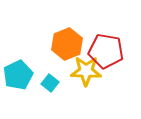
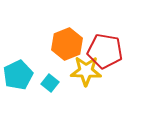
red pentagon: moved 1 px left
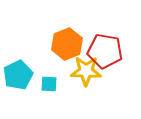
cyan square: moved 1 px left, 1 px down; rotated 36 degrees counterclockwise
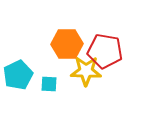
orange hexagon: rotated 20 degrees clockwise
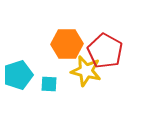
red pentagon: rotated 20 degrees clockwise
yellow star: rotated 12 degrees clockwise
cyan pentagon: rotated 8 degrees clockwise
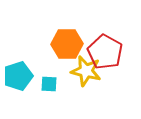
red pentagon: moved 1 px down
cyan pentagon: moved 1 px down
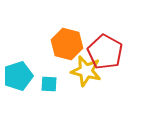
orange hexagon: rotated 16 degrees clockwise
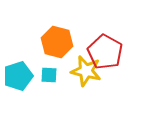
orange hexagon: moved 10 px left, 2 px up
cyan square: moved 9 px up
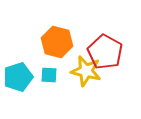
cyan pentagon: moved 1 px down
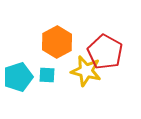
orange hexagon: rotated 16 degrees clockwise
cyan square: moved 2 px left
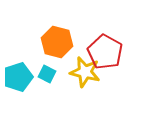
orange hexagon: rotated 16 degrees counterclockwise
yellow star: moved 1 px left, 1 px down
cyan square: moved 1 px up; rotated 24 degrees clockwise
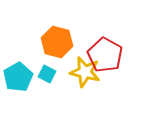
red pentagon: moved 3 px down
cyan pentagon: rotated 12 degrees counterclockwise
